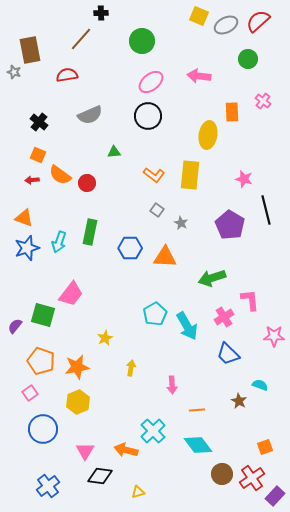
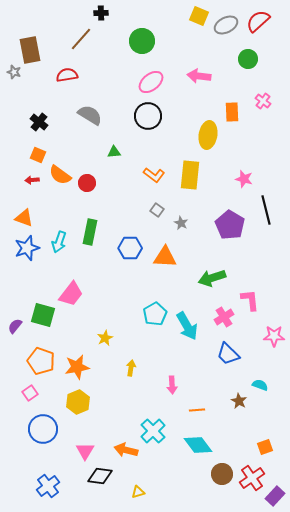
gray semicircle at (90, 115): rotated 125 degrees counterclockwise
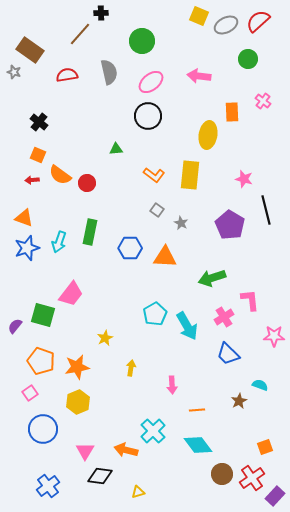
brown line at (81, 39): moved 1 px left, 5 px up
brown rectangle at (30, 50): rotated 44 degrees counterclockwise
gray semicircle at (90, 115): moved 19 px right, 43 px up; rotated 45 degrees clockwise
green triangle at (114, 152): moved 2 px right, 3 px up
brown star at (239, 401): rotated 14 degrees clockwise
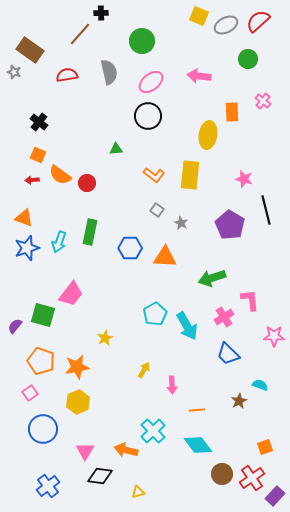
yellow arrow at (131, 368): moved 13 px right, 2 px down; rotated 21 degrees clockwise
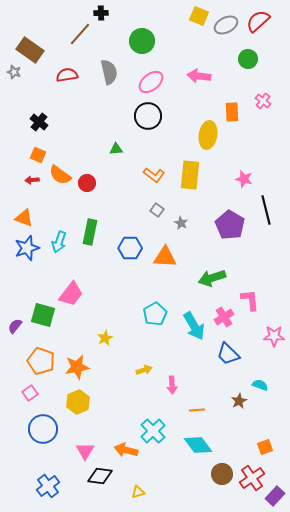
cyan arrow at (187, 326): moved 7 px right
yellow arrow at (144, 370): rotated 42 degrees clockwise
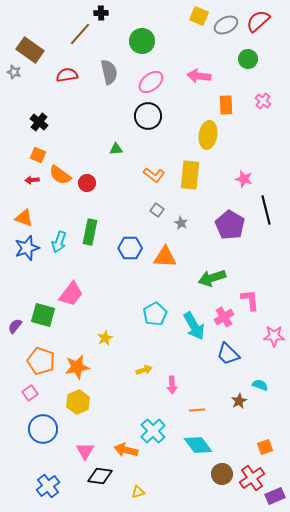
orange rectangle at (232, 112): moved 6 px left, 7 px up
purple rectangle at (275, 496): rotated 24 degrees clockwise
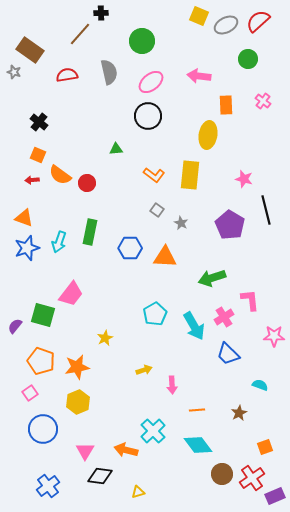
brown star at (239, 401): moved 12 px down
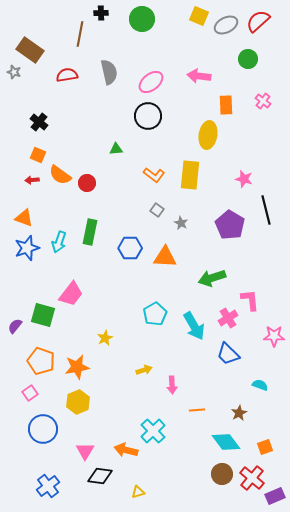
brown line at (80, 34): rotated 30 degrees counterclockwise
green circle at (142, 41): moved 22 px up
pink cross at (224, 317): moved 4 px right, 1 px down
cyan diamond at (198, 445): moved 28 px right, 3 px up
red cross at (252, 478): rotated 15 degrees counterclockwise
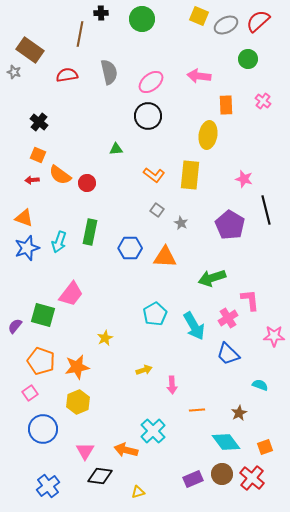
purple rectangle at (275, 496): moved 82 px left, 17 px up
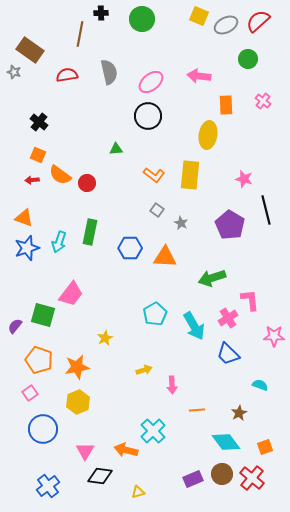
orange pentagon at (41, 361): moved 2 px left, 1 px up
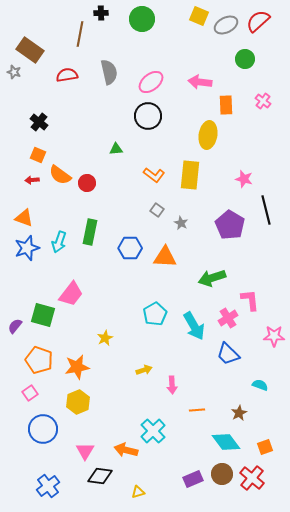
green circle at (248, 59): moved 3 px left
pink arrow at (199, 76): moved 1 px right, 6 px down
